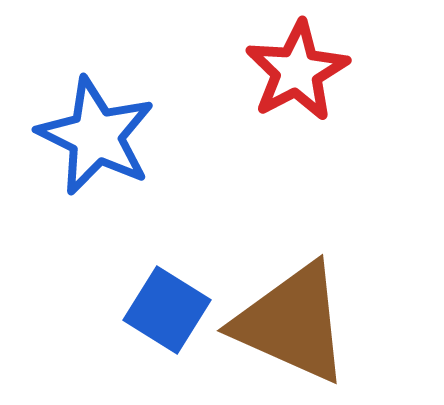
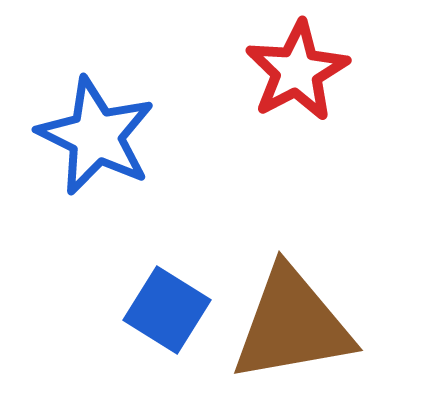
brown triangle: moved 2 px down; rotated 34 degrees counterclockwise
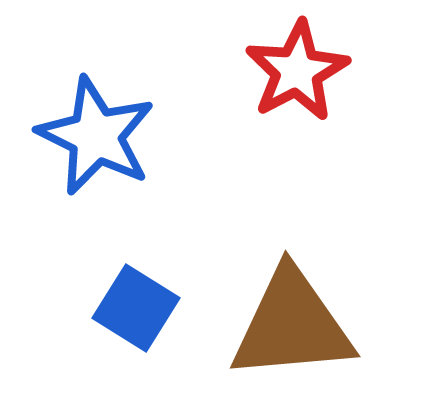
blue square: moved 31 px left, 2 px up
brown triangle: rotated 5 degrees clockwise
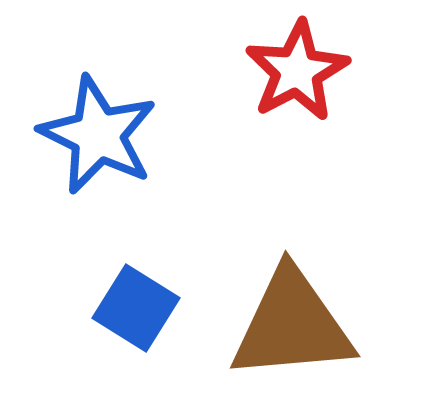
blue star: moved 2 px right, 1 px up
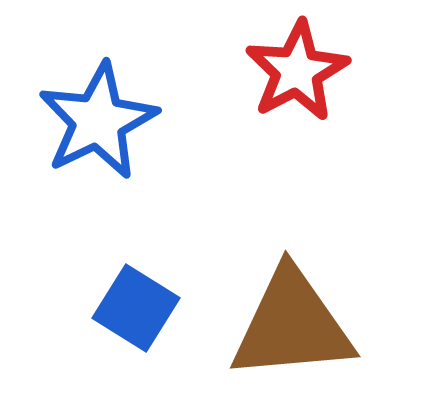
blue star: moved 14 px up; rotated 20 degrees clockwise
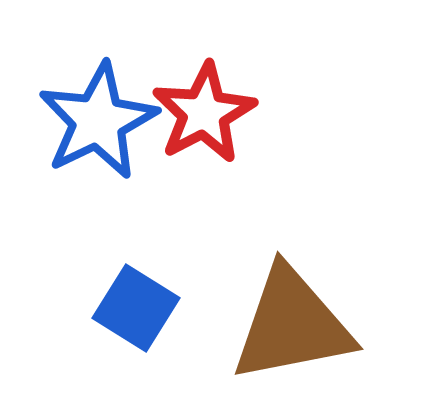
red star: moved 93 px left, 42 px down
brown triangle: rotated 6 degrees counterclockwise
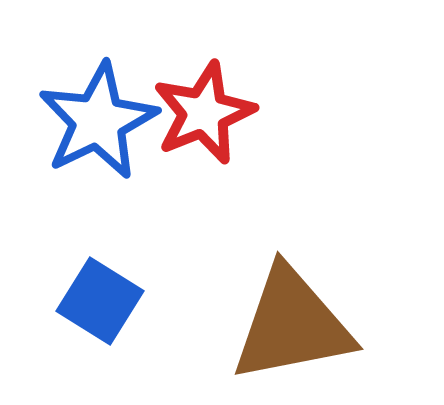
red star: rotated 6 degrees clockwise
blue square: moved 36 px left, 7 px up
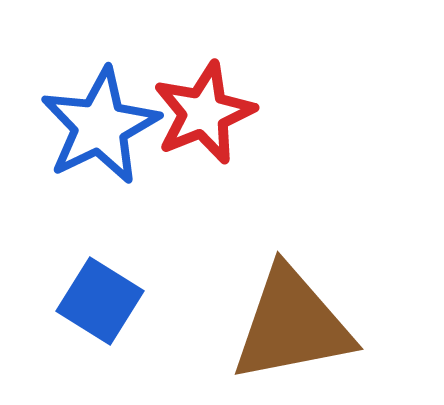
blue star: moved 2 px right, 5 px down
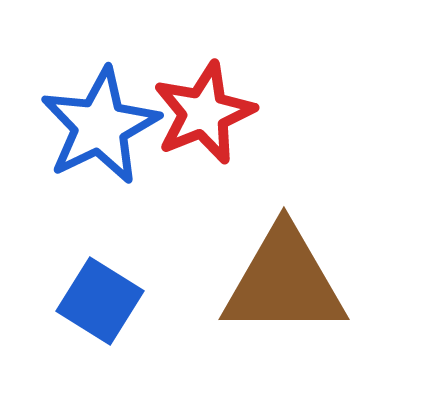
brown triangle: moved 8 px left, 43 px up; rotated 11 degrees clockwise
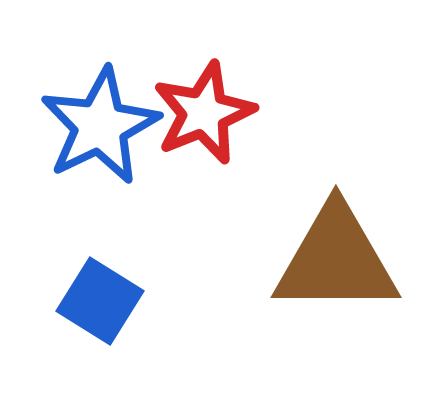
brown triangle: moved 52 px right, 22 px up
